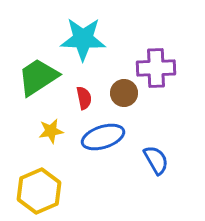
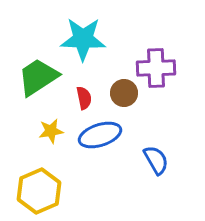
blue ellipse: moved 3 px left, 2 px up
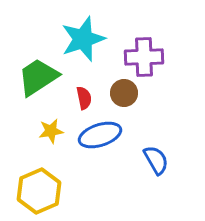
cyan star: rotated 21 degrees counterclockwise
purple cross: moved 12 px left, 11 px up
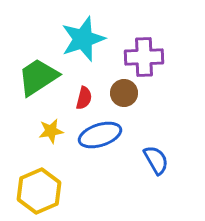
red semicircle: rotated 25 degrees clockwise
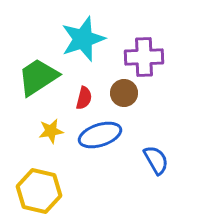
yellow hexagon: rotated 24 degrees counterclockwise
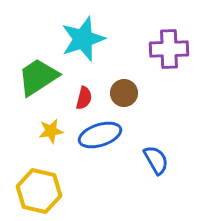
purple cross: moved 25 px right, 8 px up
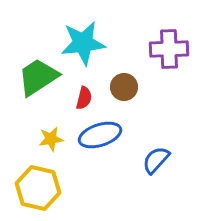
cyan star: moved 4 px down; rotated 12 degrees clockwise
brown circle: moved 6 px up
yellow star: moved 8 px down
blue semicircle: rotated 108 degrees counterclockwise
yellow hexagon: moved 1 px left, 3 px up
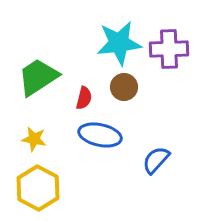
cyan star: moved 36 px right
blue ellipse: rotated 30 degrees clockwise
yellow star: moved 17 px left; rotated 20 degrees clockwise
yellow hexagon: rotated 15 degrees clockwise
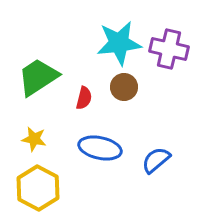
purple cross: rotated 15 degrees clockwise
blue ellipse: moved 13 px down
blue semicircle: rotated 8 degrees clockwise
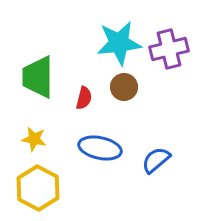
purple cross: rotated 27 degrees counterclockwise
green trapezoid: rotated 57 degrees counterclockwise
